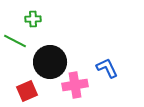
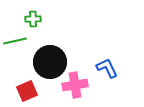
green line: rotated 40 degrees counterclockwise
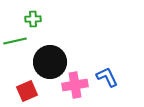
blue L-shape: moved 9 px down
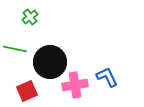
green cross: moved 3 px left, 2 px up; rotated 35 degrees counterclockwise
green line: moved 8 px down; rotated 25 degrees clockwise
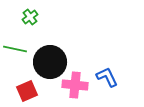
pink cross: rotated 15 degrees clockwise
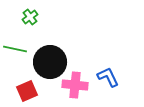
blue L-shape: moved 1 px right
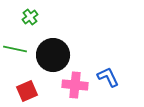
black circle: moved 3 px right, 7 px up
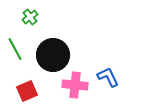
green line: rotated 50 degrees clockwise
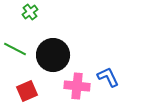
green cross: moved 5 px up
green line: rotated 35 degrees counterclockwise
pink cross: moved 2 px right, 1 px down
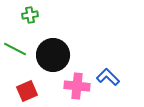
green cross: moved 3 px down; rotated 28 degrees clockwise
blue L-shape: rotated 20 degrees counterclockwise
